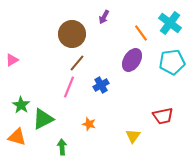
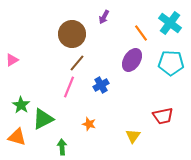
cyan pentagon: moved 1 px left, 1 px down; rotated 10 degrees clockwise
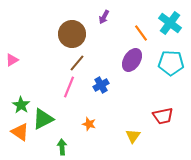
orange triangle: moved 3 px right, 5 px up; rotated 18 degrees clockwise
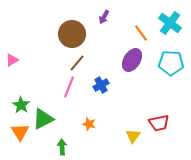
red trapezoid: moved 4 px left, 7 px down
orange triangle: rotated 24 degrees clockwise
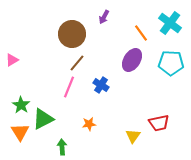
blue cross: rotated 28 degrees counterclockwise
orange star: rotated 24 degrees counterclockwise
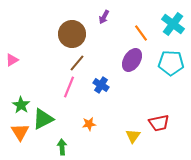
cyan cross: moved 3 px right, 1 px down
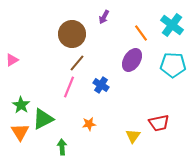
cyan cross: moved 1 px left, 1 px down
cyan pentagon: moved 2 px right, 2 px down
